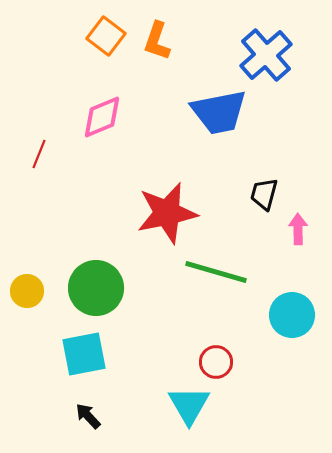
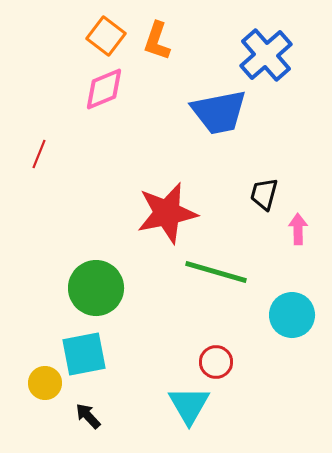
pink diamond: moved 2 px right, 28 px up
yellow circle: moved 18 px right, 92 px down
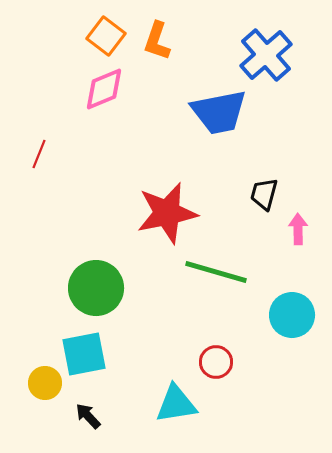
cyan triangle: moved 13 px left, 1 px up; rotated 51 degrees clockwise
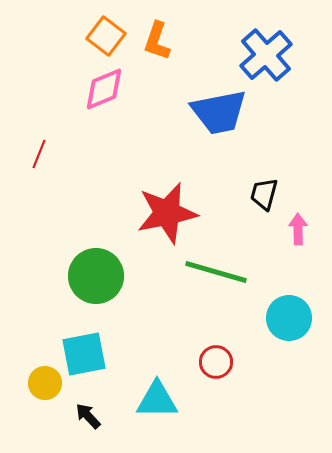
green circle: moved 12 px up
cyan circle: moved 3 px left, 3 px down
cyan triangle: moved 19 px left, 4 px up; rotated 9 degrees clockwise
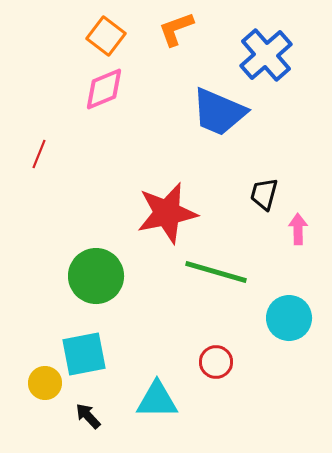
orange L-shape: moved 19 px right, 12 px up; rotated 51 degrees clockwise
blue trapezoid: rotated 34 degrees clockwise
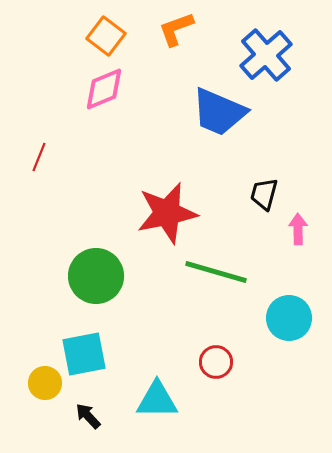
red line: moved 3 px down
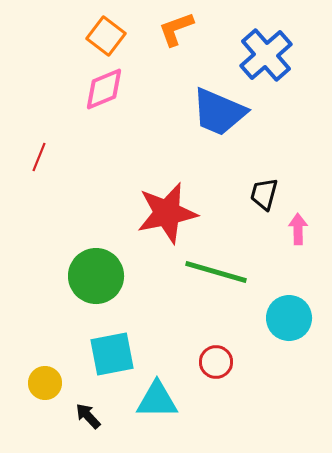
cyan square: moved 28 px right
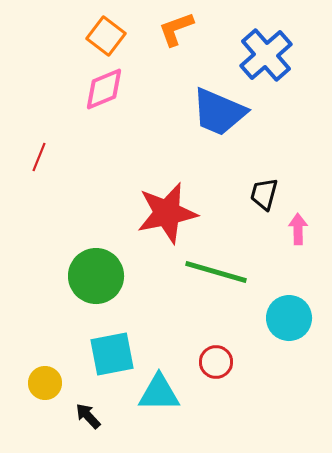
cyan triangle: moved 2 px right, 7 px up
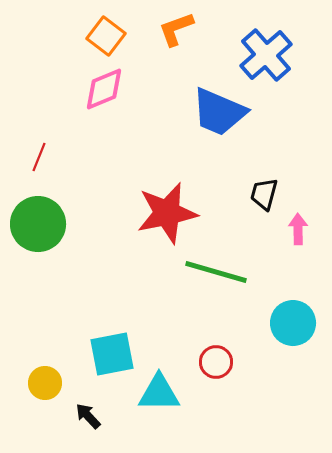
green circle: moved 58 px left, 52 px up
cyan circle: moved 4 px right, 5 px down
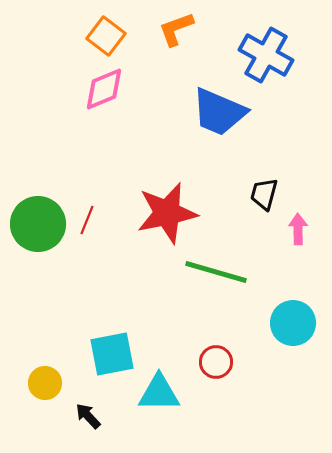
blue cross: rotated 20 degrees counterclockwise
red line: moved 48 px right, 63 px down
